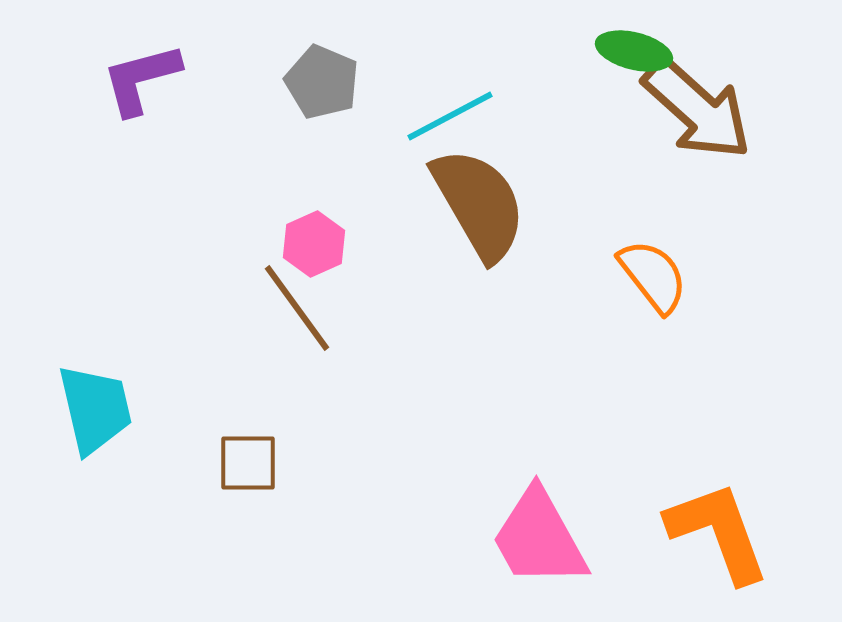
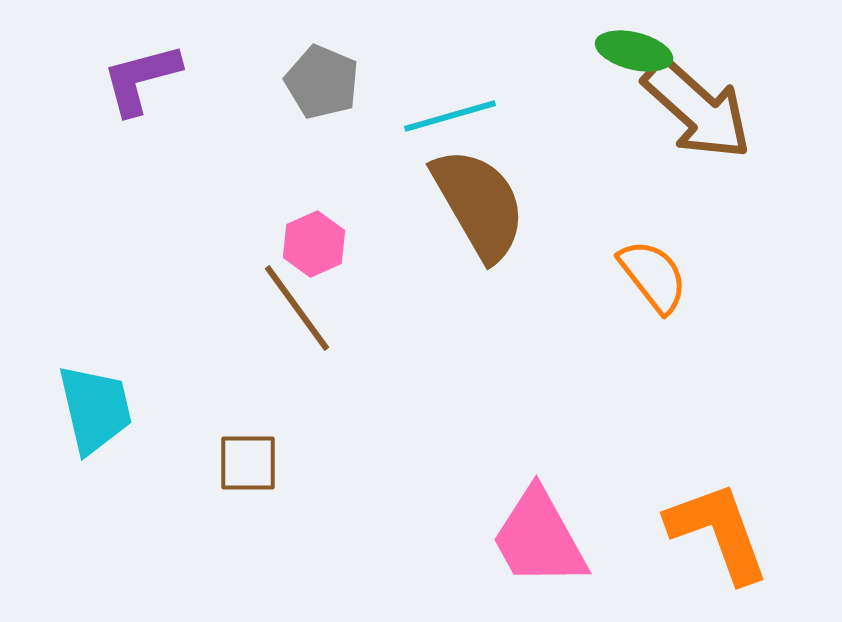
cyan line: rotated 12 degrees clockwise
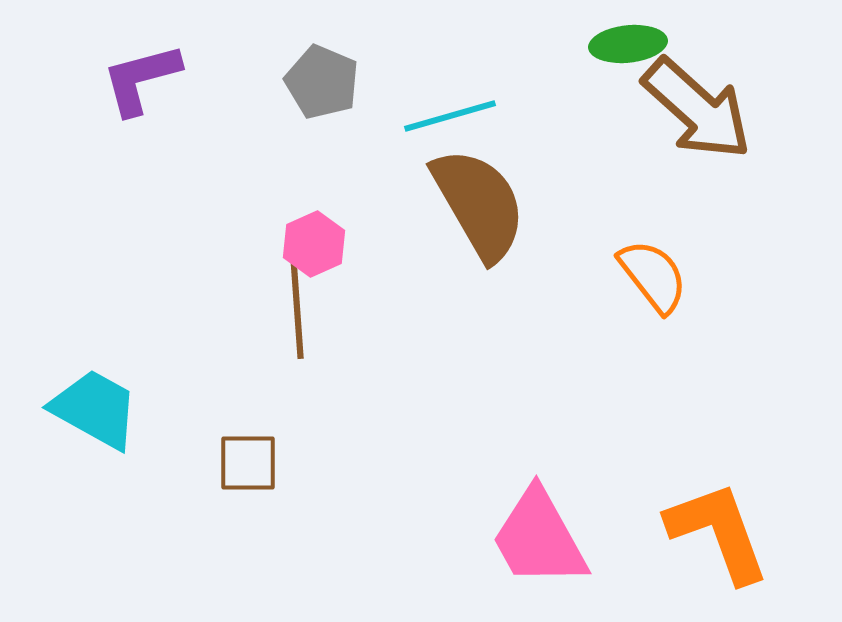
green ellipse: moved 6 px left, 7 px up; rotated 20 degrees counterclockwise
brown line: rotated 32 degrees clockwise
cyan trapezoid: rotated 48 degrees counterclockwise
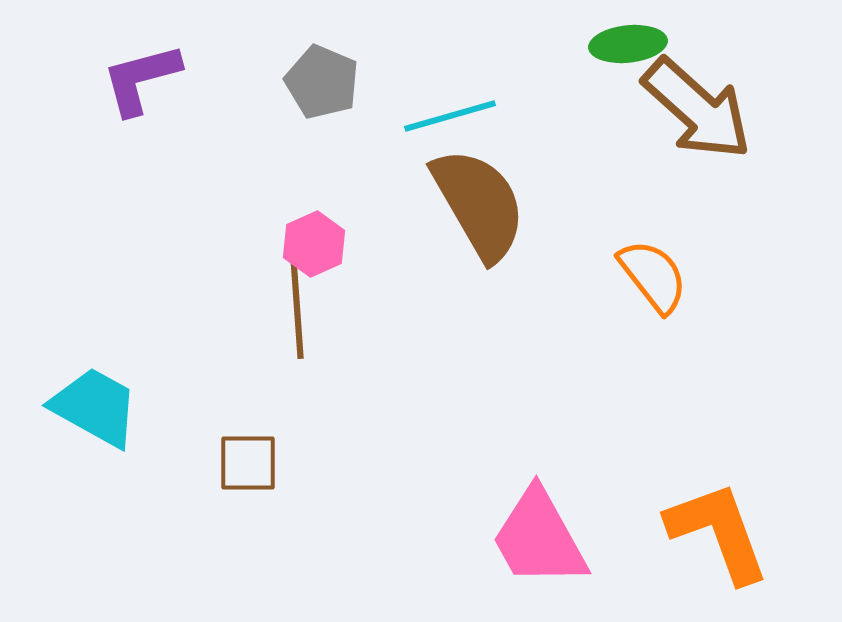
cyan trapezoid: moved 2 px up
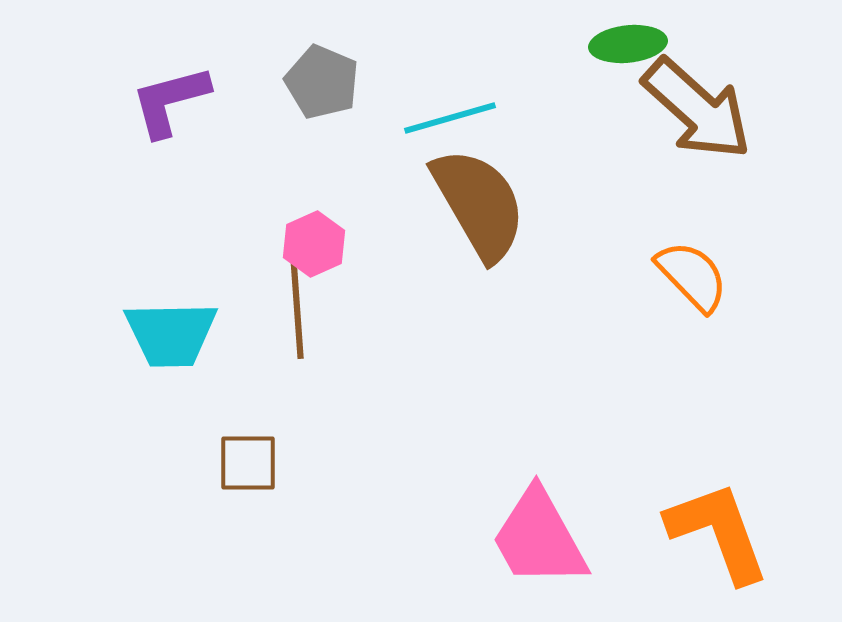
purple L-shape: moved 29 px right, 22 px down
cyan line: moved 2 px down
orange semicircle: moved 39 px right; rotated 6 degrees counterclockwise
cyan trapezoid: moved 76 px right, 73 px up; rotated 150 degrees clockwise
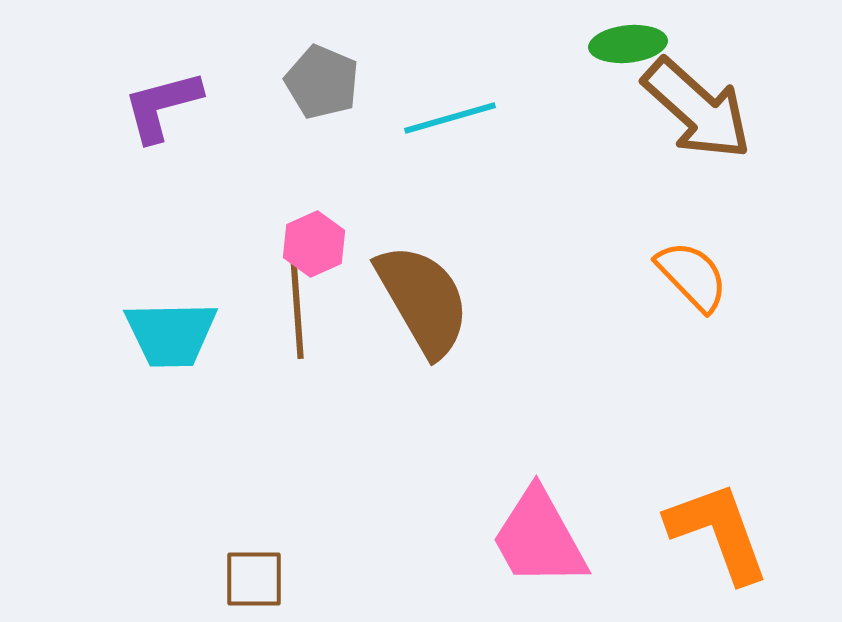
purple L-shape: moved 8 px left, 5 px down
brown semicircle: moved 56 px left, 96 px down
brown square: moved 6 px right, 116 px down
